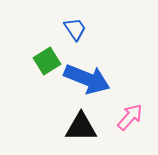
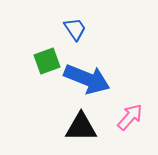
green square: rotated 12 degrees clockwise
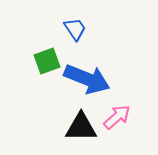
pink arrow: moved 13 px left; rotated 8 degrees clockwise
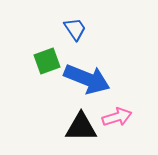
pink arrow: rotated 24 degrees clockwise
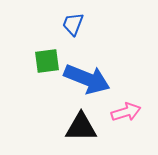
blue trapezoid: moved 2 px left, 5 px up; rotated 125 degrees counterclockwise
green square: rotated 12 degrees clockwise
pink arrow: moved 9 px right, 5 px up
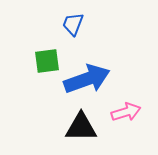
blue arrow: rotated 42 degrees counterclockwise
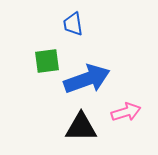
blue trapezoid: rotated 30 degrees counterclockwise
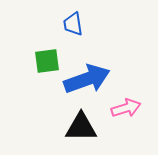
pink arrow: moved 4 px up
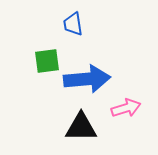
blue arrow: rotated 15 degrees clockwise
